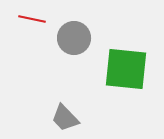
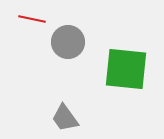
gray circle: moved 6 px left, 4 px down
gray trapezoid: rotated 8 degrees clockwise
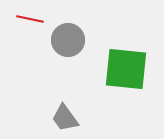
red line: moved 2 px left
gray circle: moved 2 px up
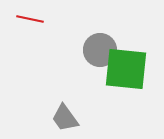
gray circle: moved 32 px right, 10 px down
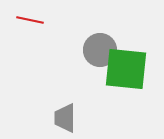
red line: moved 1 px down
gray trapezoid: rotated 36 degrees clockwise
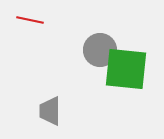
gray trapezoid: moved 15 px left, 7 px up
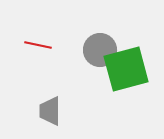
red line: moved 8 px right, 25 px down
green square: rotated 21 degrees counterclockwise
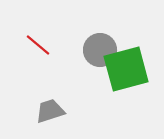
red line: rotated 28 degrees clockwise
gray trapezoid: rotated 72 degrees clockwise
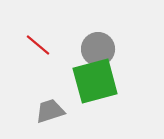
gray circle: moved 2 px left, 1 px up
green square: moved 31 px left, 12 px down
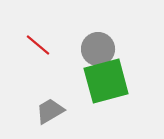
green square: moved 11 px right
gray trapezoid: rotated 12 degrees counterclockwise
